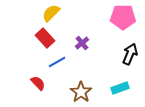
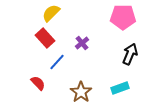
blue line: rotated 18 degrees counterclockwise
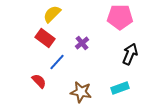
yellow semicircle: moved 1 px right, 1 px down
pink pentagon: moved 3 px left
red rectangle: rotated 12 degrees counterclockwise
red semicircle: moved 1 px right, 2 px up
brown star: rotated 25 degrees counterclockwise
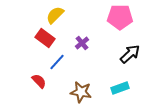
yellow semicircle: moved 3 px right, 1 px down
black arrow: rotated 25 degrees clockwise
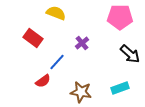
yellow semicircle: moved 1 px right, 2 px up; rotated 66 degrees clockwise
red rectangle: moved 12 px left
black arrow: rotated 85 degrees clockwise
red semicircle: moved 4 px right; rotated 98 degrees clockwise
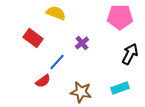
black arrow: rotated 105 degrees counterclockwise
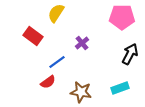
yellow semicircle: rotated 78 degrees counterclockwise
pink pentagon: moved 2 px right
red rectangle: moved 2 px up
blue line: rotated 12 degrees clockwise
red semicircle: moved 5 px right, 1 px down
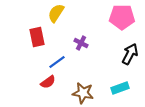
red rectangle: moved 4 px right, 1 px down; rotated 42 degrees clockwise
purple cross: moved 1 px left; rotated 24 degrees counterclockwise
brown star: moved 2 px right, 1 px down
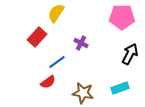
red rectangle: rotated 54 degrees clockwise
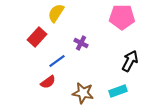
black arrow: moved 7 px down
blue line: moved 1 px up
cyan rectangle: moved 2 px left, 3 px down
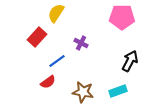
brown star: moved 1 px up
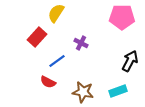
red semicircle: rotated 63 degrees clockwise
